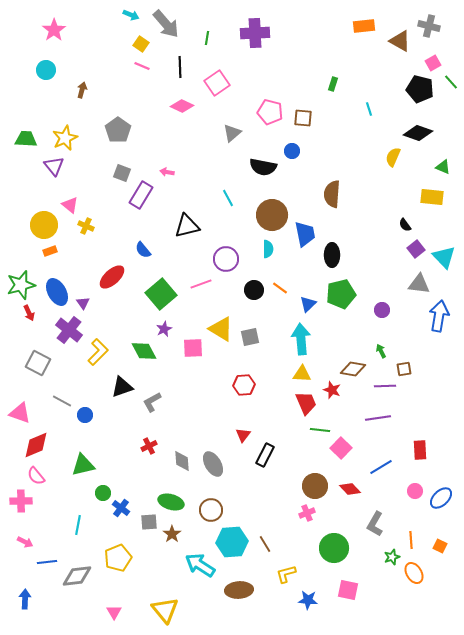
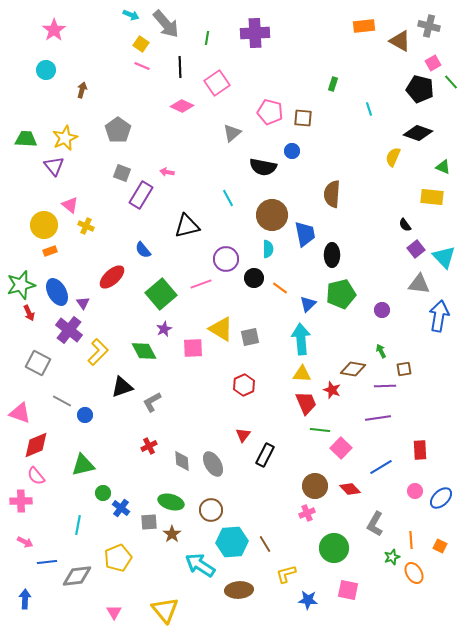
black circle at (254, 290): moved 12 px up
red hexagon at (244, 385): rotated 20 degrees counterclockwise
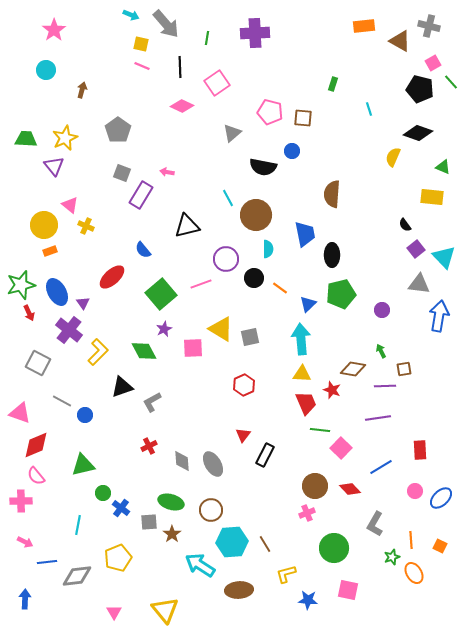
yellow square at (141, 44): rotated 21 degrees counterclockwise
brown circle at (272, 215): moved 16 px left
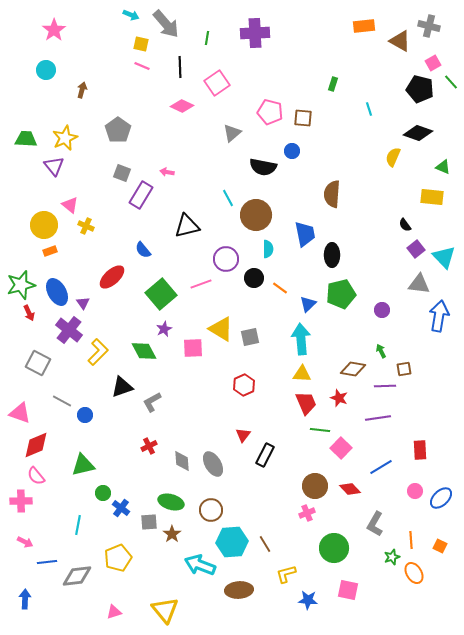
red star at (332, 390): moved 7 px right, 8 px down
cyan arrow at (200, 565): rotated 12 degrees counterclockwise
pink triangle at (114, 612): rotated 42 degrees clockwise
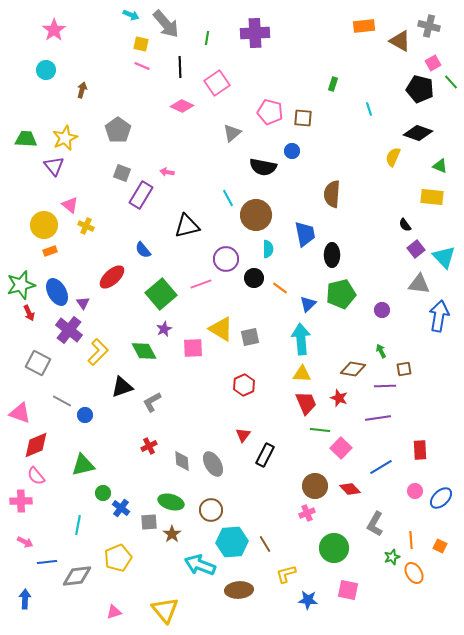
green triangle at (443, 167): moved 3 px left, 1 px up
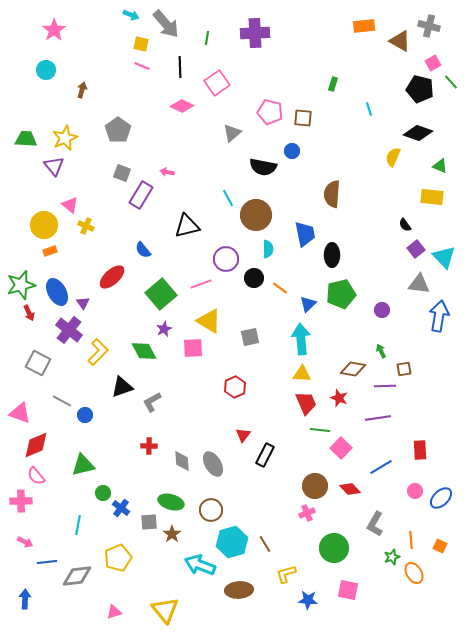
yellow triangle at (221, 329): moved 12 px left, 8 px up
red hexagon at (244, 385): moved 9 px left, 2 px down
red cross at (149, 446): rotated 28 degrees clockwise
cyan hexagon at (232, 542): rotated 12 degrees counterclockwise
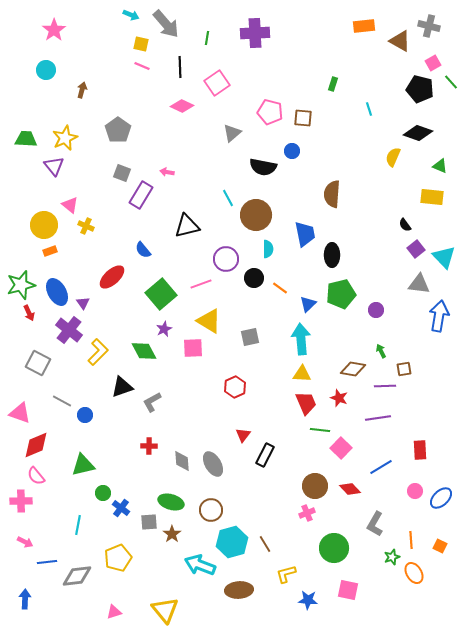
purple circle at (382, 310): moved 6 px left
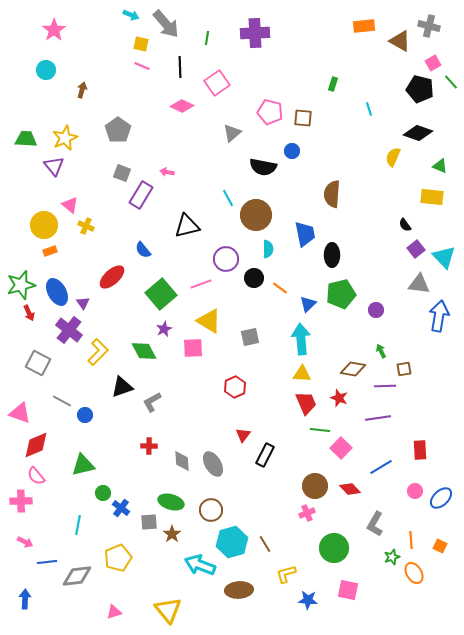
yellow triangle at (165, 610): moved 3 px right
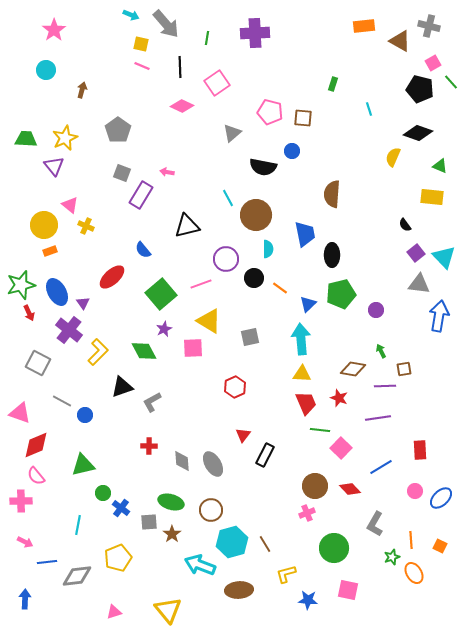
purple square at (416, 249): moved 4 px down
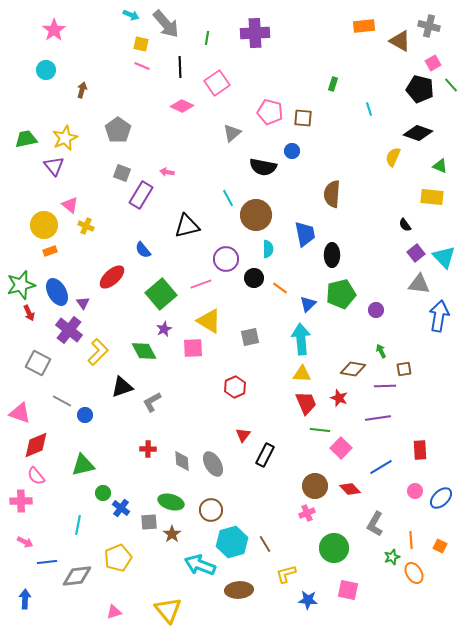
green line at (451, 82): moved 3 px down
green trapezoid at (26, 139): rotated 15 degrees counterclockwise
red cross at (149, 446): moved 1 px left, 3 px down
